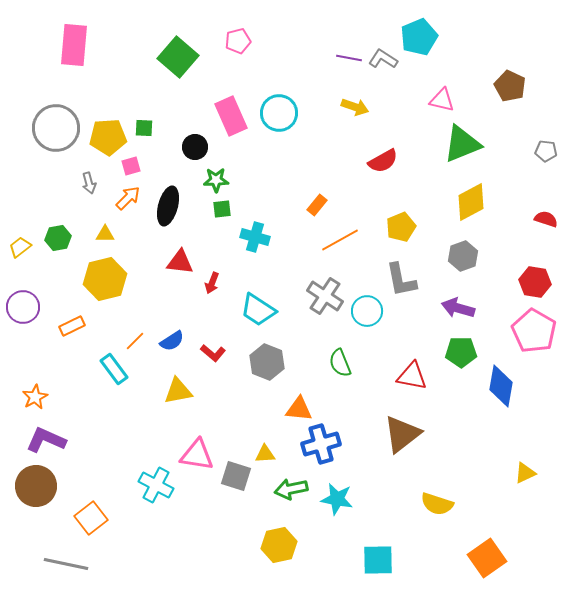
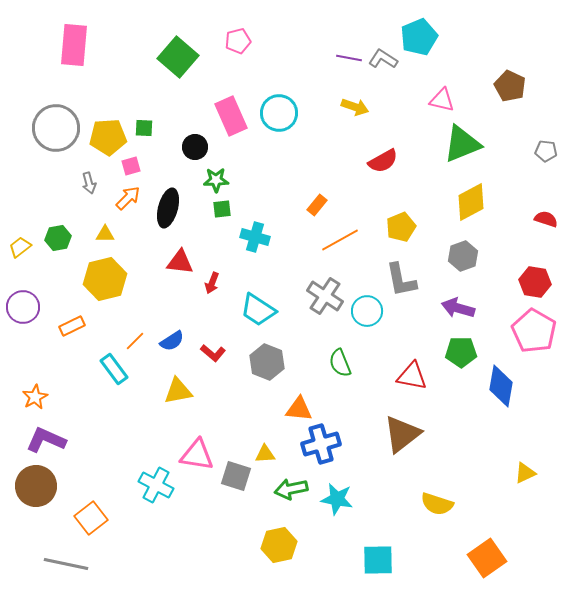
black ellipse at (168, 206): moved 2 px down
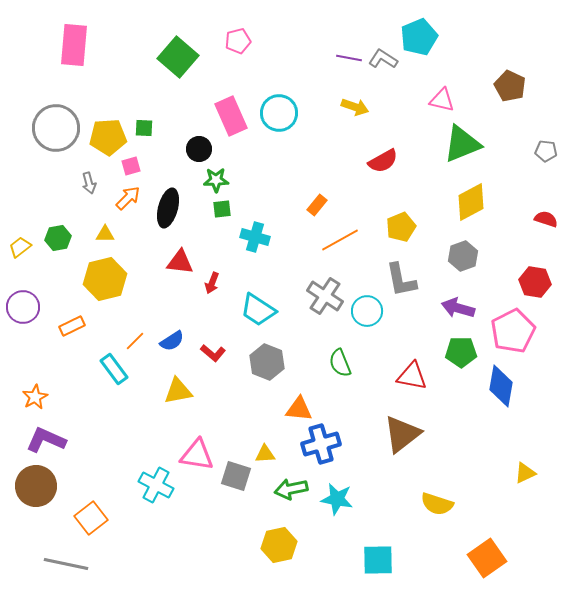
black circle at (195, 147): moved 4 px right, 2 px down
pink pentagon at (534, 331): moved 21 px left; rotated 15 degrees clockwise
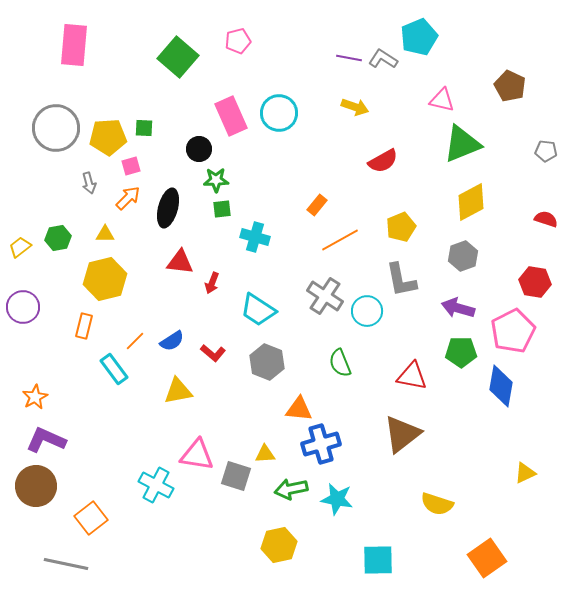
orange rectangle at (72, 326): moved 12 px right; rotated 50 degrees counterclockwise
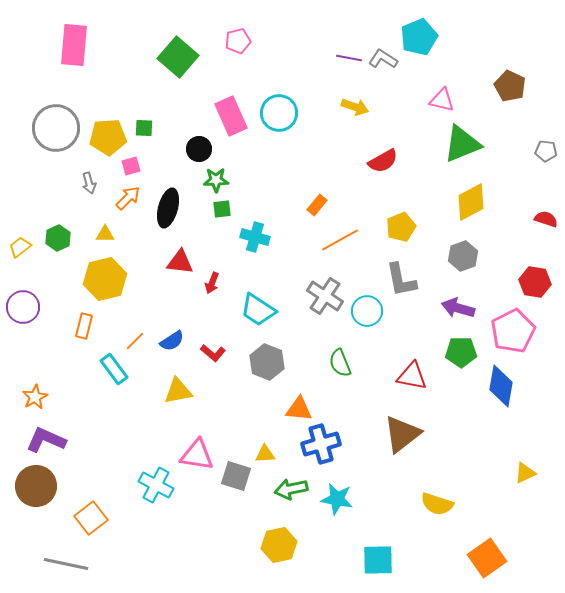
green hexagon at (58, 238): rotated 15 degrees counterclockwise
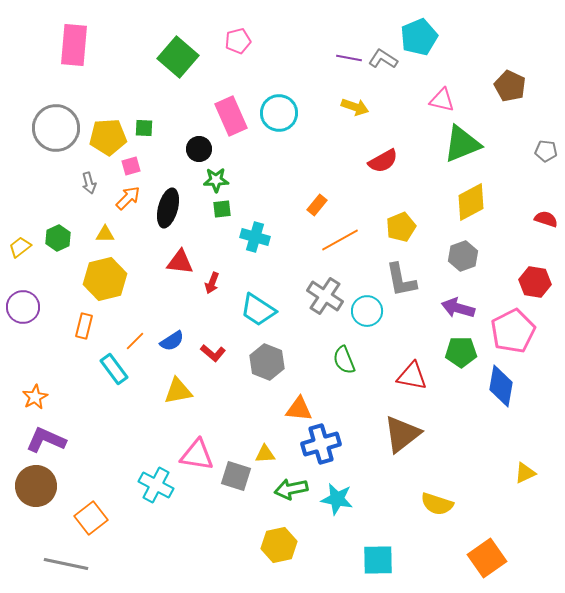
green semicircle at (340, 363): moved 4 px right, 3 px up
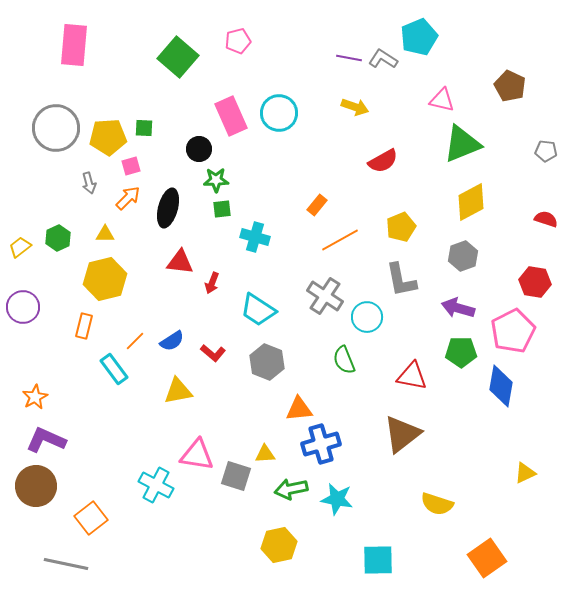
cyan circle at (367, 311): moved 6 px down
orange triangle at (299, 409): rotated 12 degrees counterclockwise
